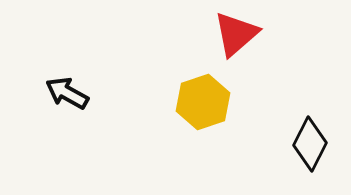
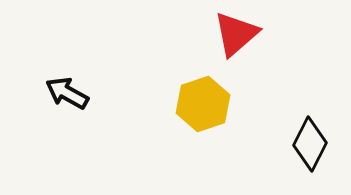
yellow hexagon: moved 2 px down
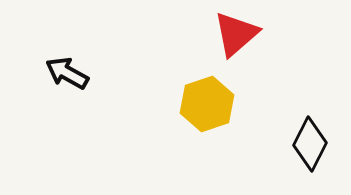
black arrow: moved 20 px up
yellow hexagon: moved 4 px right
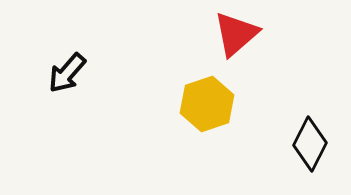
black arrow: rotated 78 degrees counterclockwise
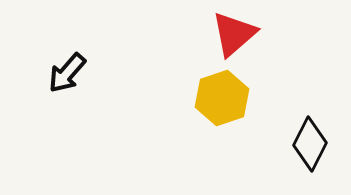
red triangle: moved 2 px left
yellow hexagon: moved 15 px right, 6 px up
